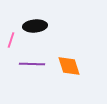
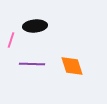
orange diamond: moved 3 px right
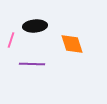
orange diamond: moved 22 px up
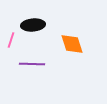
black ellipse: moved 2 px left, 1 px up
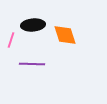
orange diamond: moved 7 px left, 9 px up
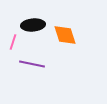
pink line: moved 2 px right, 2 px down
purple line: rotated 10 degrees clockwise
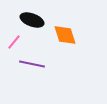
black ellipse: moved 1 px left, 5 px up; rotated 25 degrees clockwise
pink line: moved 1 px right; rotated 21 degrees clockwise
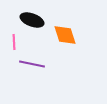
pink line: rotated 42 degrees counterclockwise
